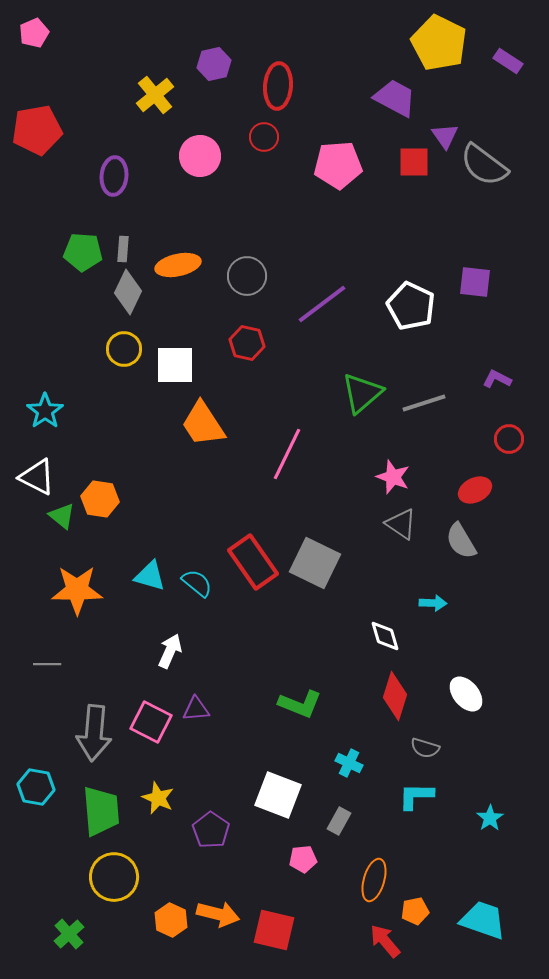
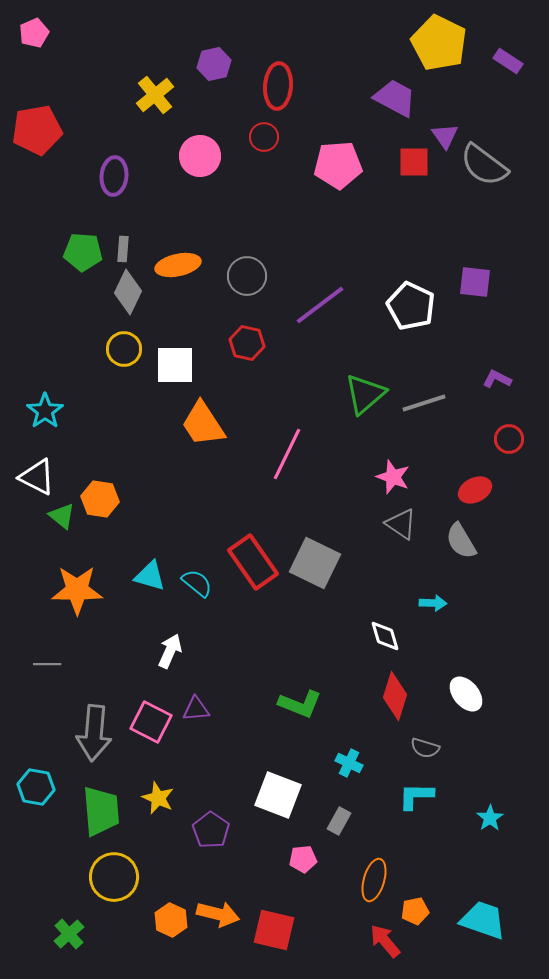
purple line at (322, 304): moved 2 px left, 1 px down
green triangle at (362, 393): moved 3 px right, 1 px down
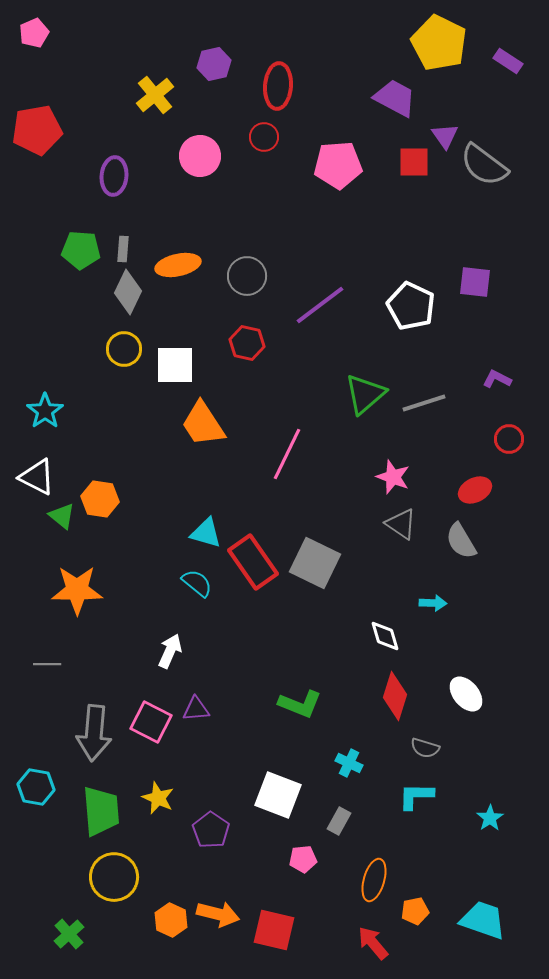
green pentagon at (83, 252): moved 2 px left, 2 px up
cyan triangle at (150, 576): moved 56 px right, 43 px up
red arrow at (385, 941): moved 12 px left, 2 px down
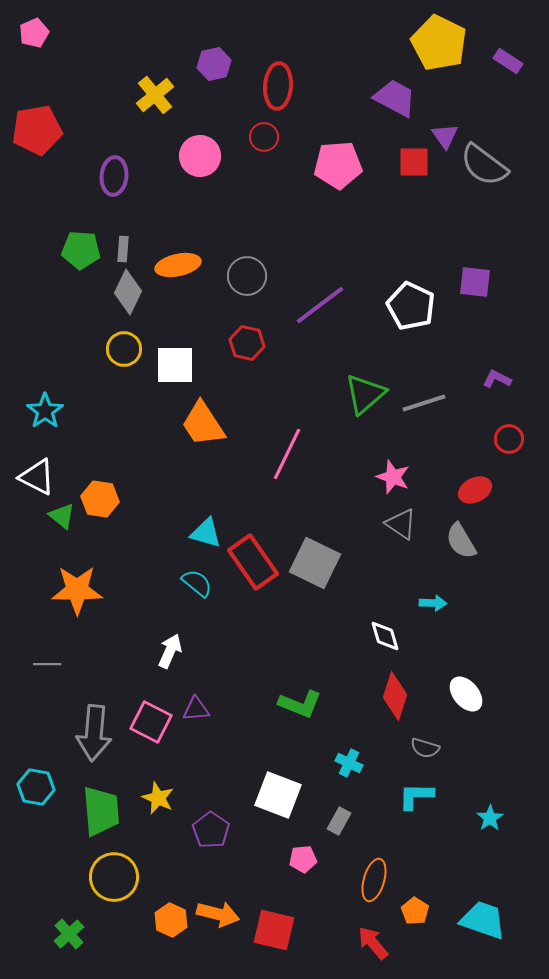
orange pentagon at (415, 911): rotated 28 degrees counterclockwise
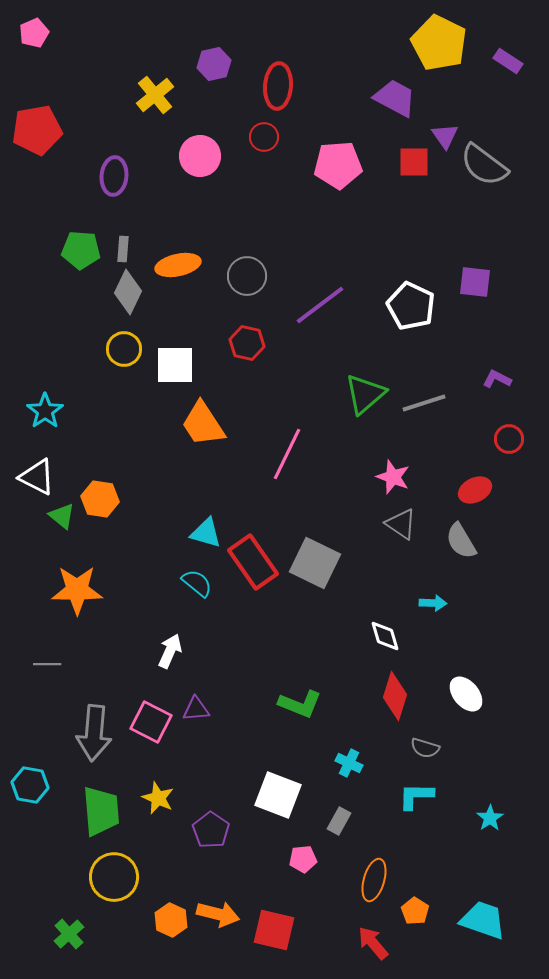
cyan hexagon at (36, 787): moved 6 px left, 2 px up
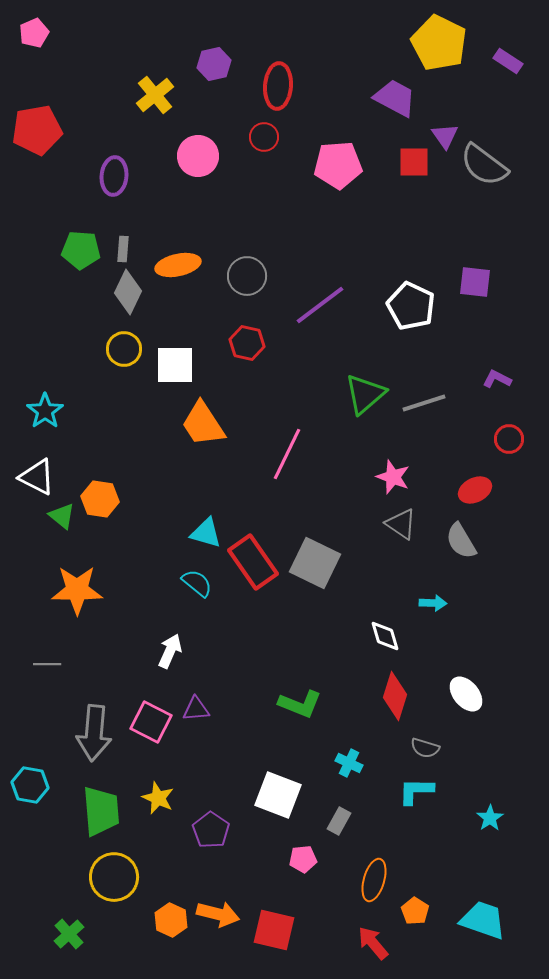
pink circle at (200, 156): moved 2 px left
cyan L-shape at (416, 796): moved 5 px up
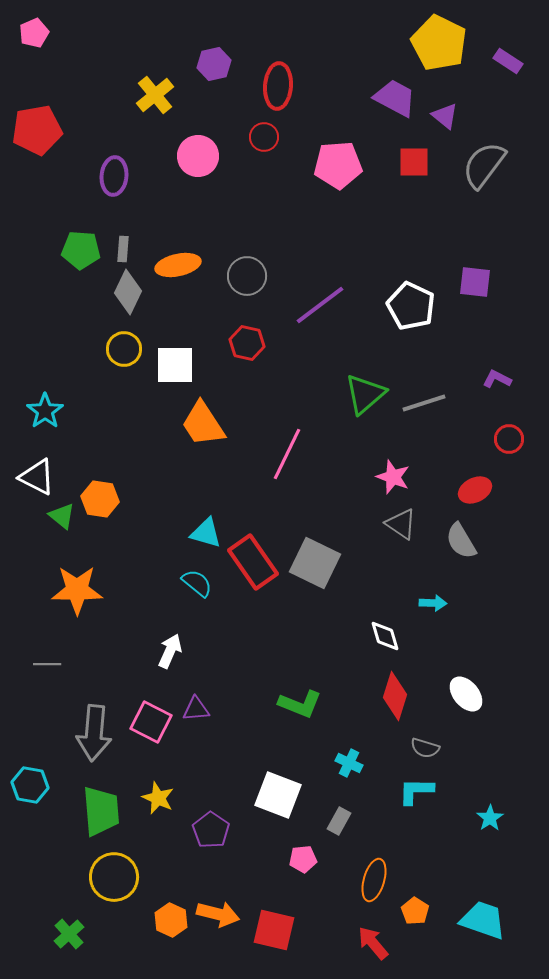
purple triangle at (445, 136): moved 20 px up; rotated 16 degrees counterclockwise
gray semicircle at (484, 165): rotated 90 degrees clockwise
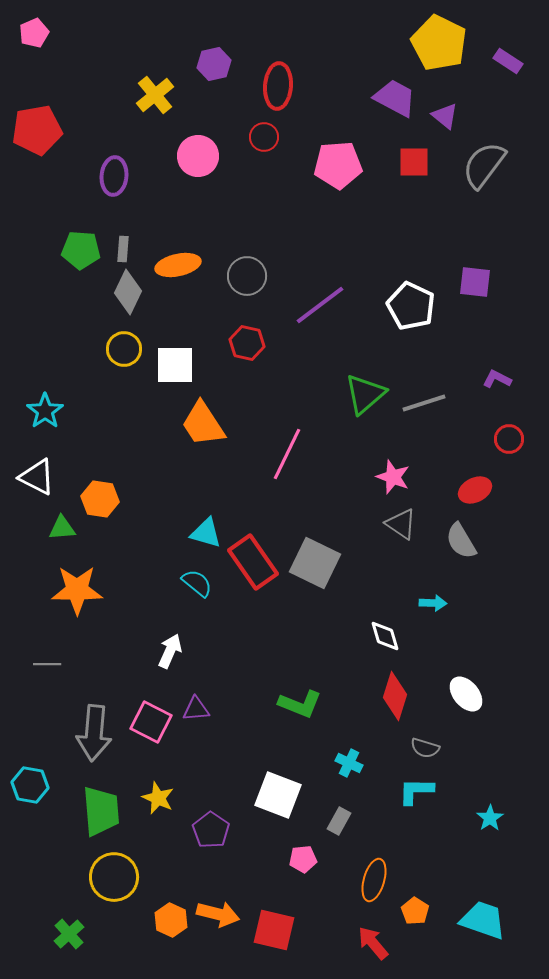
green triangle at (62, 516): moved 12 px down; rotated 44 degrees counterclockwise
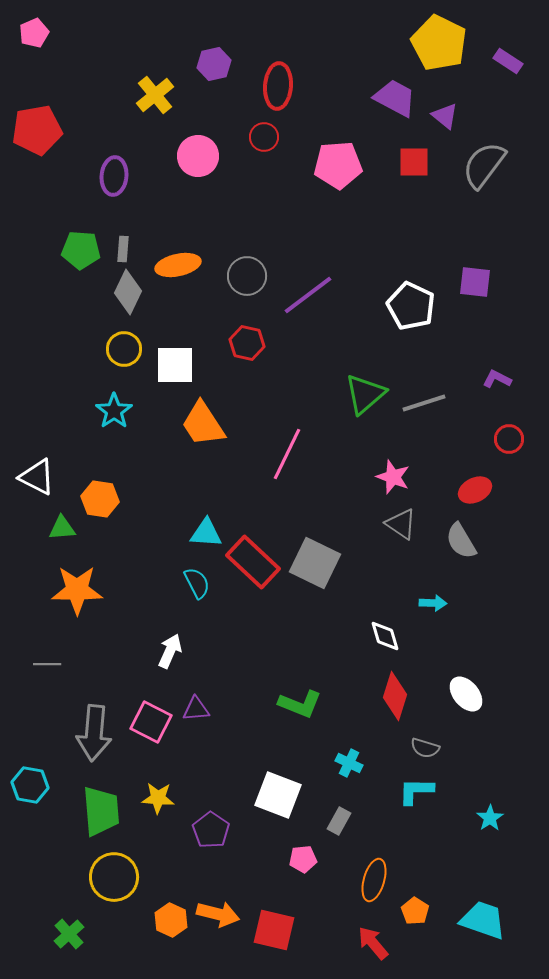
purple line at (320, 305): moved 12 px left, 10 px up
cyan star at (45, 411): moved 69 px right
cyan triangle at (206, 533): rotated 12 degrees counterclockwise
red rectangle at (253, 562): rotated 12 degrees counterclockwise
cyan semicircle at (197, 583): rotated 24 degrees clockwise
yellow star at (158, 798): rotated 20 degrees counterclockwise
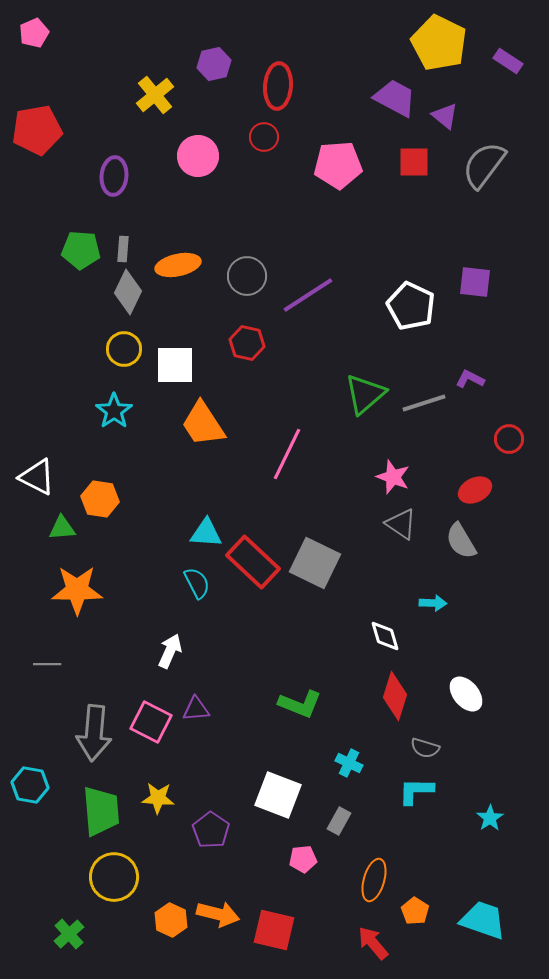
purple line at (308, 295): rotated 4 degrees clockwise
purple L-shape at (497, 379): moved 27 px left
